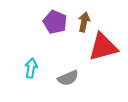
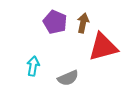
brown arrow: moved 1 px left, 1 px down
cyan arrow: moved 2 px right, 2 px up
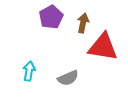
purple pentagon: moved 4 px left, 5 px up; rotated 20 degrees clockwise
red triangle: rotated 24 degrees clockwise
cyan arrow: moved 4 px left, 5 px down
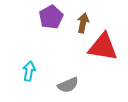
gray semicircle: moved 7 px down
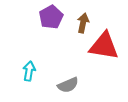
red triangle: moved 1 px right, 1 px up
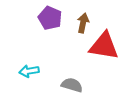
purple pentagon: moved 1 px left, 1 px down; rotated 20 degrees counterclockwise
cyan arrow: rotated 108 degrees counterclockwise
gray semicircle: moved 4 px right; rotated 140 degrees counterclockwise
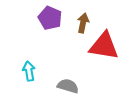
cyan arrow: rotated 90 degrees clockwise
gray semicircle: moved 4 px left, 1 px down
